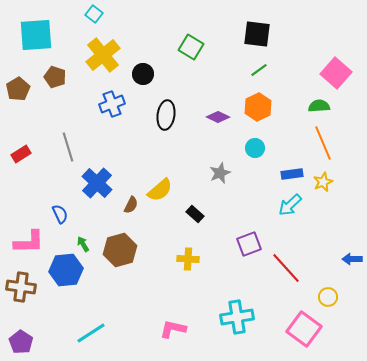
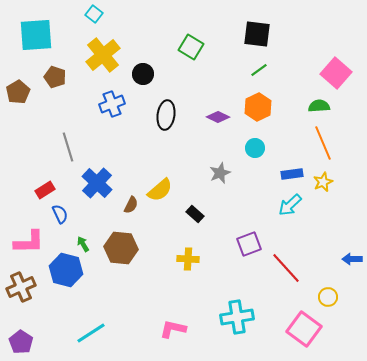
brown pentagon at (18, 89): moved 3 px down
red rectangle at (21, 154): moved 24 px right, 36 px down
brown hexagon at (120, 250): moved 1 px right, 2 px up; rotated 20 degrees clockwise
blue hexagon at (66, 270): rotated 20 degrees clockwise
brown cross at (21, 287): rotated 32 degrees counterclockwise
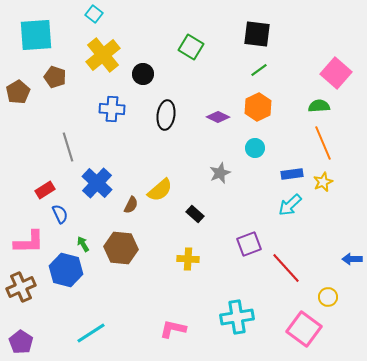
blue cross at (112, 104): moved 5 px down; rotated 25 degrees clockwise
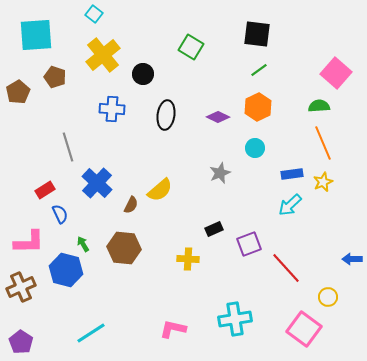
black rectangle at (195, 214): moved 19 px right, 15 px down; rotated 66 degrees counterclockwise
brown hexagon at (121, 248): moved 3 px right
cyan cross at (237, 317): moved 2 px left, 2 px down
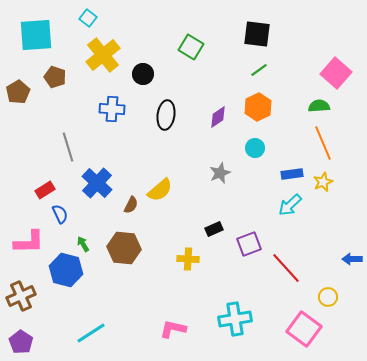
cyan square at (94, 14): moved 6 px left, 4 px down
purple diamond at (218, 117): rotated 60 degrees counterclockwise
brown cross at (21, 287): moved 9 px down
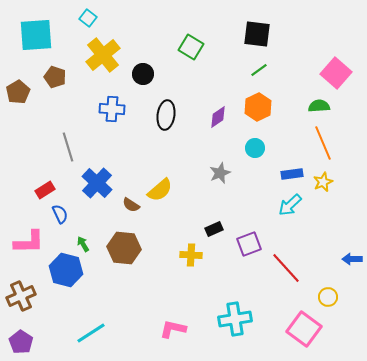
brown semicircle at (131, 205): rotated 96 degrees clockwise
yellow cross at (188, 259): moved 3 px right, 4 px up
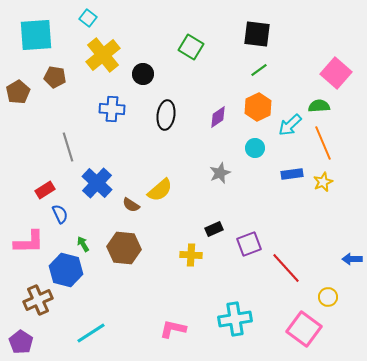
brown pentagon at (55, 77): rotated 10 degrees counterclockwise
cyan arrow at (290, 205): moved 80 px up
brown cross at (21, 296): moved 17 px right, 4 px down
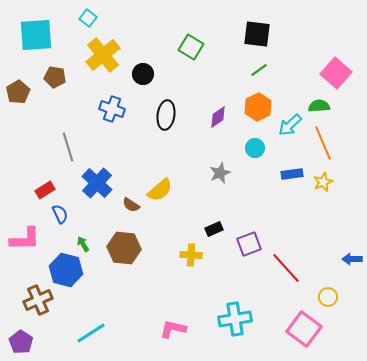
blue cross at (112, 109): rotated 15 degrees clockwise
pink L-shape at (29, 242): moved 4 px left, 3 px up
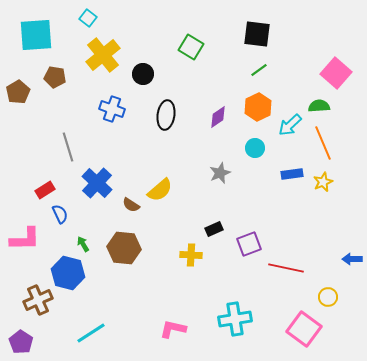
red line at (286, 268): rotated 36 degrees counterclockwise
blue hexagon at (66, 270): moved 2 px right, 3 px down
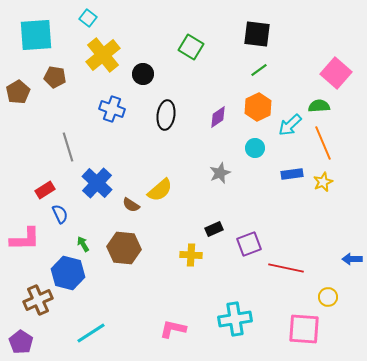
pink square at (304, 329): rotated 32 degrees counterclockwise
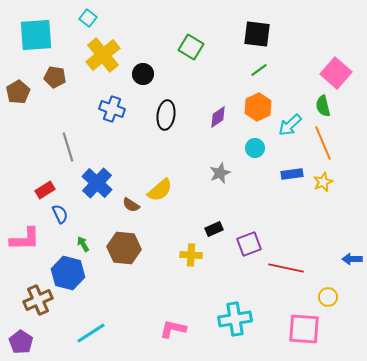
green semicircle at (319, 106): moved 4 px right; rotated 100 degrees counterclockwise
